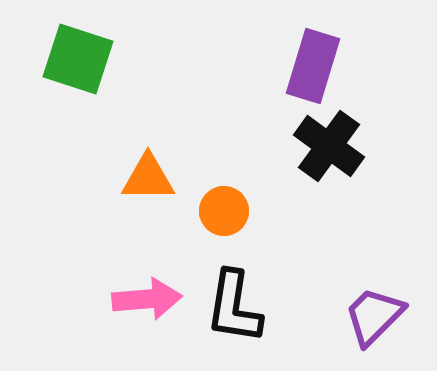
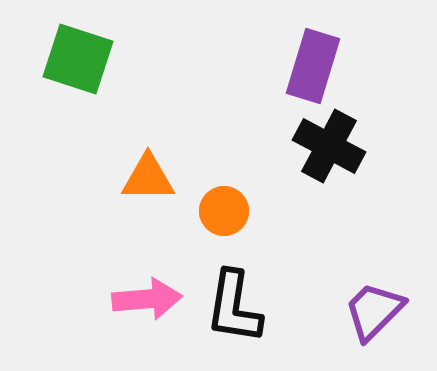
black cross: rotated 8 degrees counterclockwise
purple trapezoid: moved 5 px up
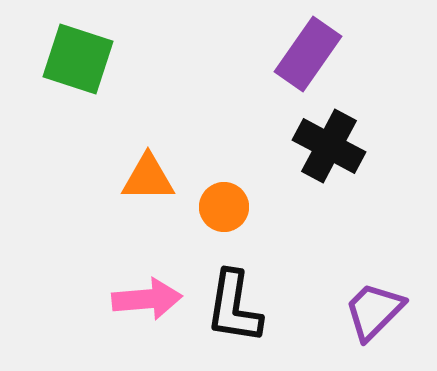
purple rectangle: moved 5 px left, 12 px up; rotated 18 degrees clockwise
orange circle: moved 4 px up
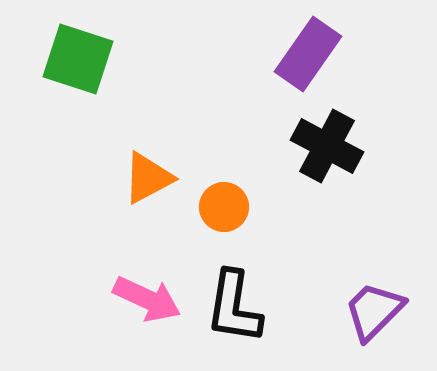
black cross: moved 2 px left
orange triangle: rotated 28 degrees counterclockwise
pink arrow: rotated 30 degrees clockwise
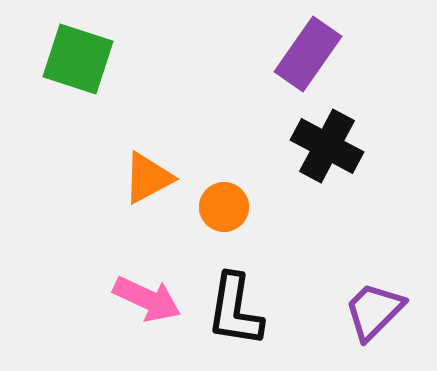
black L-shape: moved 1 px right, 3 px down
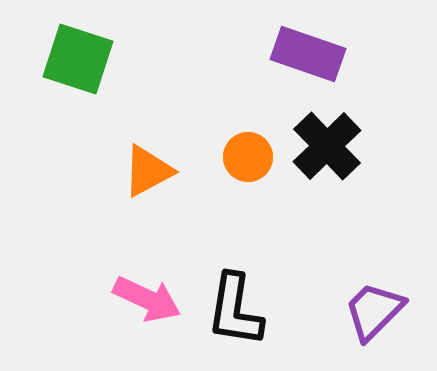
purple rectangle: rotated 74 degrees clockwise
black cross: rotated 18 degrees clockwise
orange triangle: moved 7 px up
orange circle: moved 24 px right, 50 px up
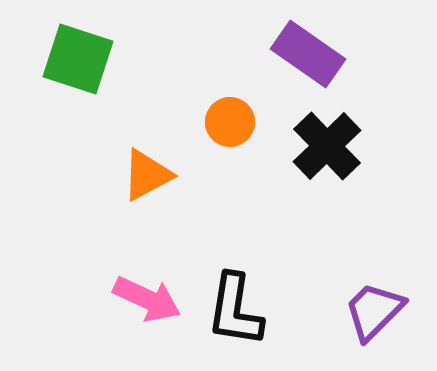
purple rectangle: rotated 16 degrees clockwise
orange circle: moved 18 px left, 35 px up
orange triangle: moved 1 px left, 4 px down
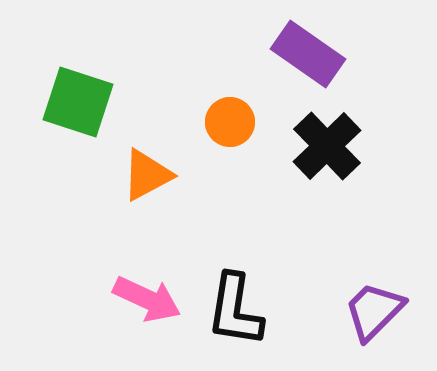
green square: moved 43 px down
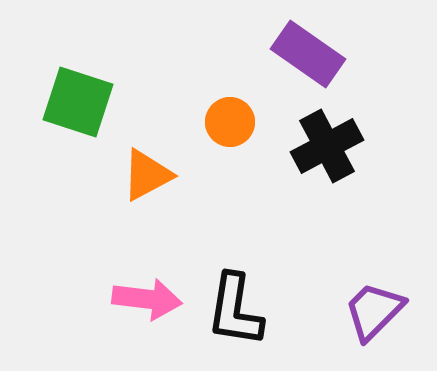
black cross: rotated 16 degrees clockwise
pink arrow: rotated 18 degrees counterclockwise
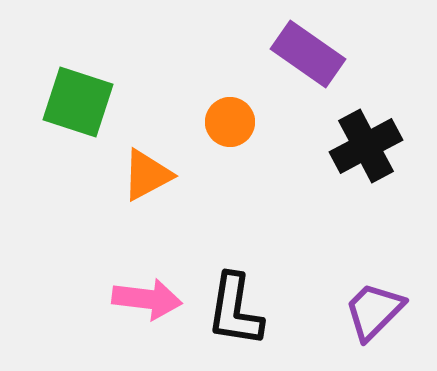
black cross: moved 39 px right
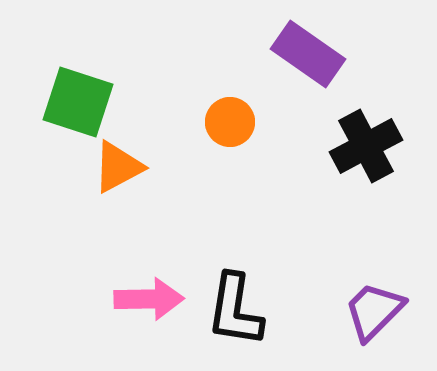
orange triangle: moved 29 px left, 8 px up
pink arrow: moved 2 px right; rotated 8 degrees counterclockwise
